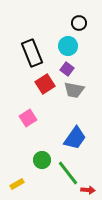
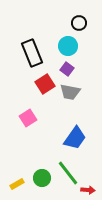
gray trapezoid: moved 4 px left, 2 px down
green circle: moved 18 px down
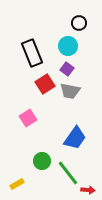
gray trapezoid: moved 1 px up
green circle: moved 17 px up
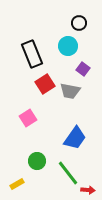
black rectangle: moved 1 px down
purple square: moved 16 px right
green circle: moved 5 px left
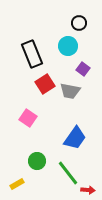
pink square: rotated 24 degrees counterclockwise
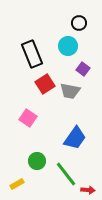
green line: moved 2 px left, 1 px down
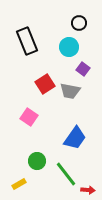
cyan circle: moved 1 px right, 1 px down
black rectangle: moved 5 px left, 13 px up
pink square: moved 1 px right, 1 px up
yellow rectangle: moved 2 px right
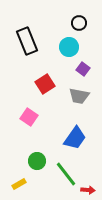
gray trapezoid: moved 9 px right, 5 px down
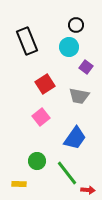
black circle: moved 3 px left, 2 px down
purple square: moved 3 px right, 2 px up
pink square: moved 12 px right; rotated 18 degrees clockwise
green line: moved 1 px right, 1 px up
yellow rectangle: rotated 32 degrees clockwise
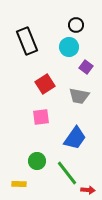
pink square: rotated 30 degrees clockwise
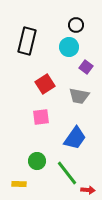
black rectangle: rotated 36 degrees clockwise
